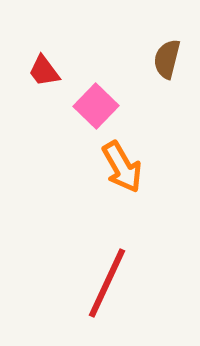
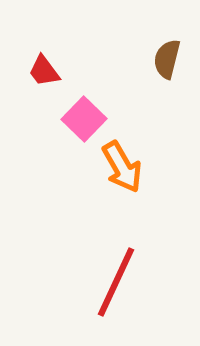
pink square: moved 12 px left, 13 px down
red line: moved 9 px right, 1 px up
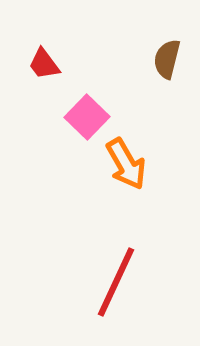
red trapezoid: moved 7 px up
pink square: moved 3 px right, 2 px up
orange arrow: moved 4 px right, 3 px up
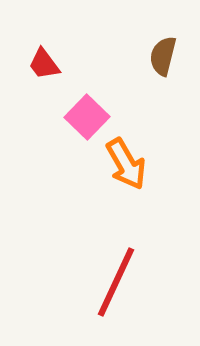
brown semicircle: moved 4 px left, 3 px up
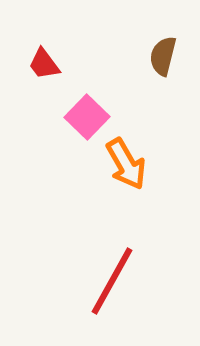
red line: moved 4 px left, 1 px up; rotated 4 degrees clockwise
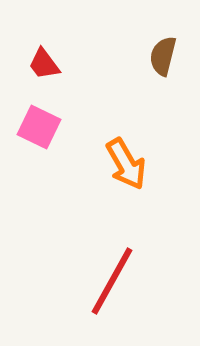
pink square: moved 48 px left, 10 px down; rotated 18 degrees counterclockwise
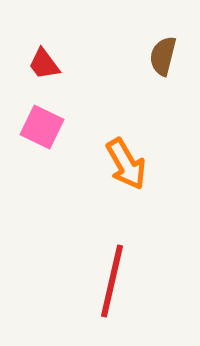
pink square: moved 3 px right
red line: rotated 16 degrees counterclockwise
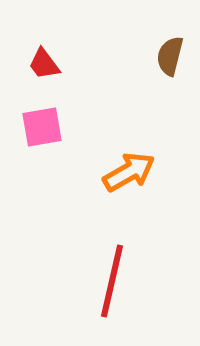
brown semicircle: moved 7 px right
pink square: rotated 36 degrees counterclockwise
orange arrow: moved 3 px right, 8 px down; rotated 90 degrees counterclockwise
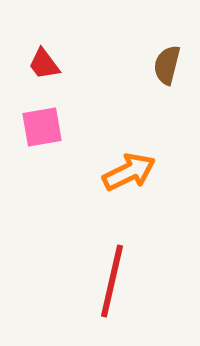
brown semicircle: moved 3 px left, 9 px down
orange arrow: rotated 4 degrees clockwise
